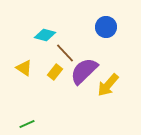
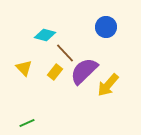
yellow triangle: rotated 12 degrees clockwise
green line: moved 1 px up
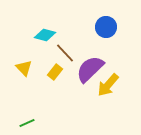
purple semicircle: moved 6 px right, 2 px up
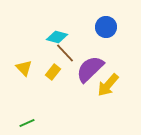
cyan diamond: moved 12 px right, 2 px down
yellow rectangle: moved 2 px left
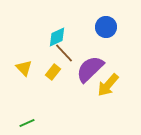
cyan diamond: rotated 40 degrees counterclockwise
brown line: moved 1 px left
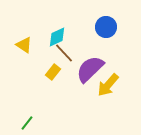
yellow triangle: moved 23 px up; rotated 12 degrees counterclockwise
green line: rotated 28 degrees counterclockwise
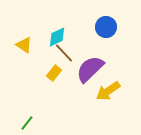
yellow rectangle: moved 1 px right, 1 px down
yellow arrow: moved 6 px down; rotated 15 degrees clockwise
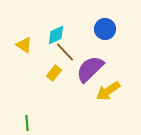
blue circle: moved 1 px left, 2 px down
cyan diamond: moved 1 px left, 2 px up
brown line: moved 1 px right, 1 px up
green line: rotated 42 degrees counterclockwise
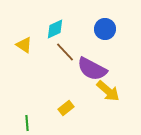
cyan diamond: moved 1 px left, 6 px up
purple semicircle: moved 2 px right; rotated 108 degrees counterclockwise
yellow rectangle: moved 12 px right, 35 px down; rotated 14 degrees clockwise
yellow arrow: rotated 105 degrees counterclockwise
